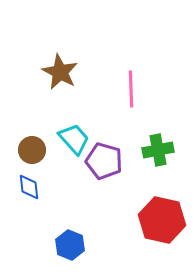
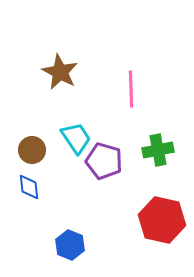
cyan trapezoid: moved 2 px right, 1 px up; rotated 8 degrees clockwise
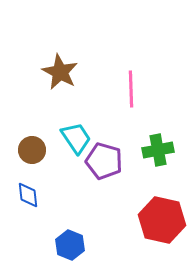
blue diamond: moved 1 px left, 8 px down
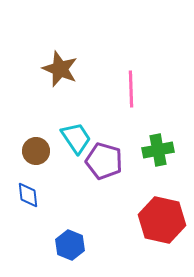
brown star: moved 3 px up; rotated 6 degrees counterclockwise
brown circle: moved 4 px right, 1 px down
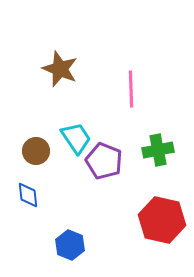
purple pentagon: rotated 6 degrees clockwise
